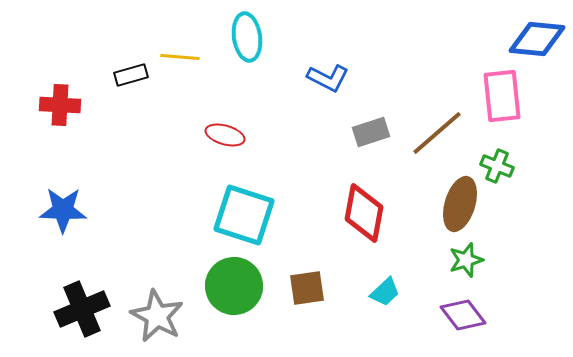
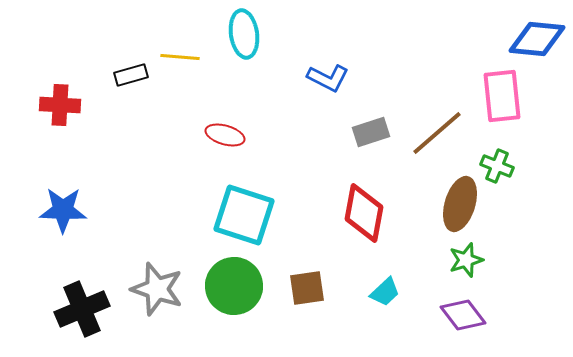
cyan ellipse: moved 3 px left, 3 px up
gray star: moved 27 px up; rotated 10 degrees counterclockwise
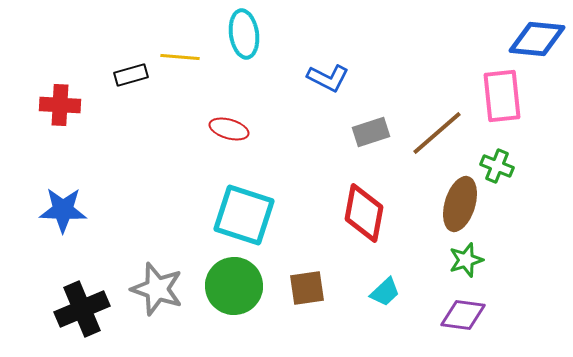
red ellipse: moved 4 px right, 6 px up
purple diamond: rotated 45 degrees counterclockwise
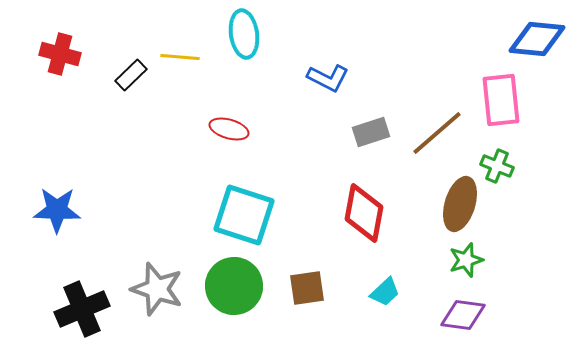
black rectangle: rotated 28 degrees counterclockwise
pink rectangle: moved 1 px left, 4 px down
red cross: moved 51 px up; rotated 12 degrees clockwise
blue star: moved 6 px left
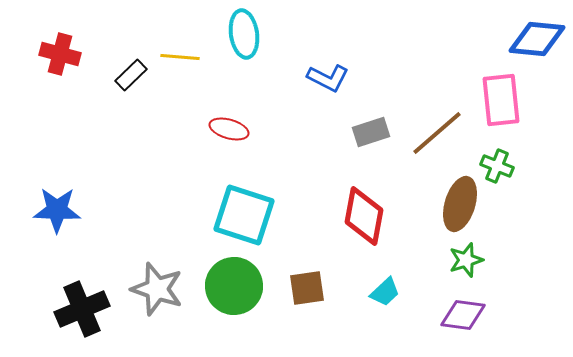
red diamond: moved 3 px down
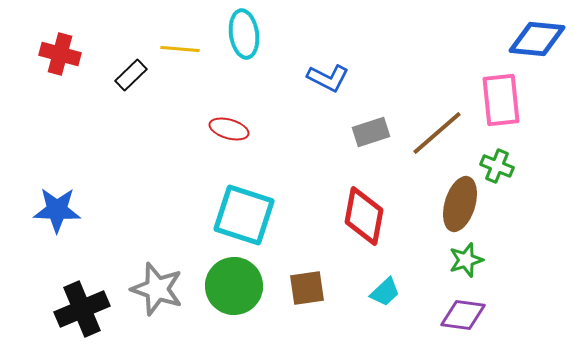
yellow line: moved 8 px up
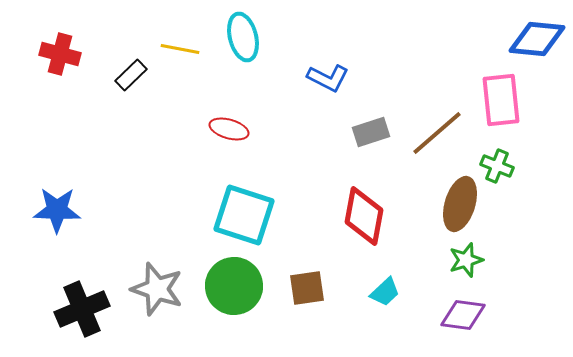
cyan ellipse: moved 1 px left, 3 px down; rotated 6 degrees counterclockwise
yellow line: rotated 6 degrees clockwise
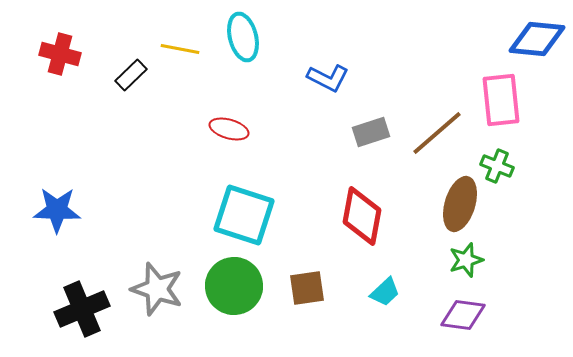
red diamond: moved 2 px left
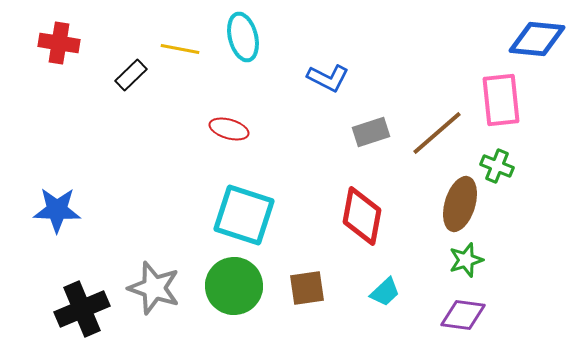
red cross: moved 1 px left, 11 px up; rotated 6 degrees counterclockwise
gray star: moved 3 px left, 1 px up
